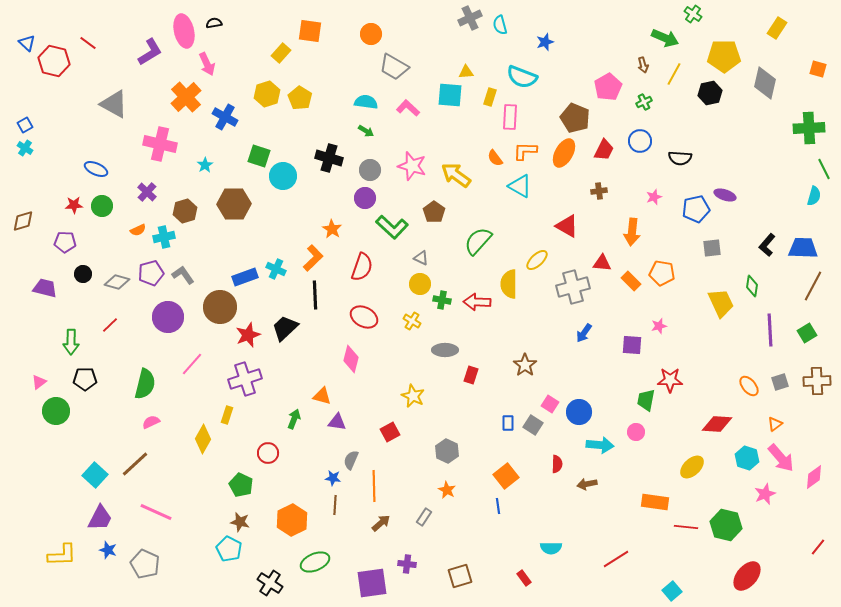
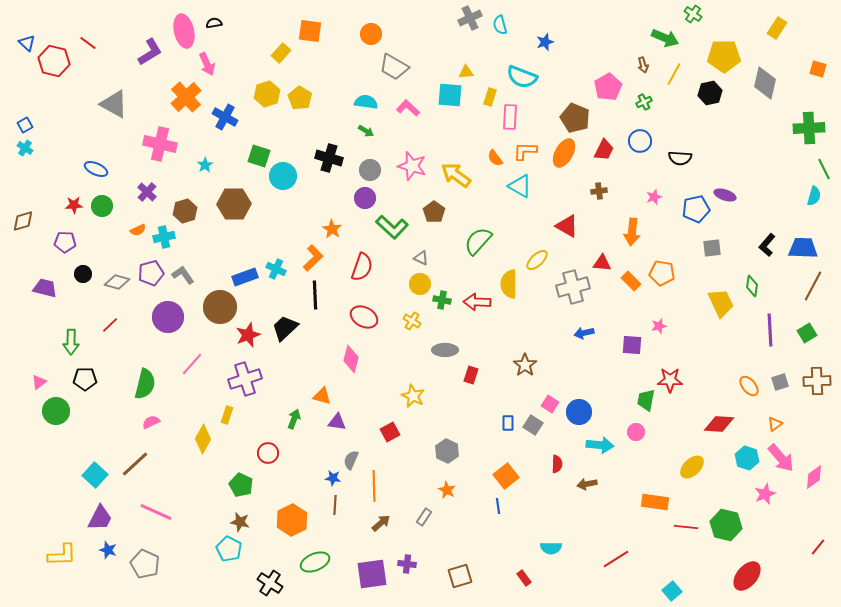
blue arrow at (584, 333): rotated 42 degrees clockwise
red diamond at (717, 424): moved 2 px right
purple square at (372, 583): moved 9 px up
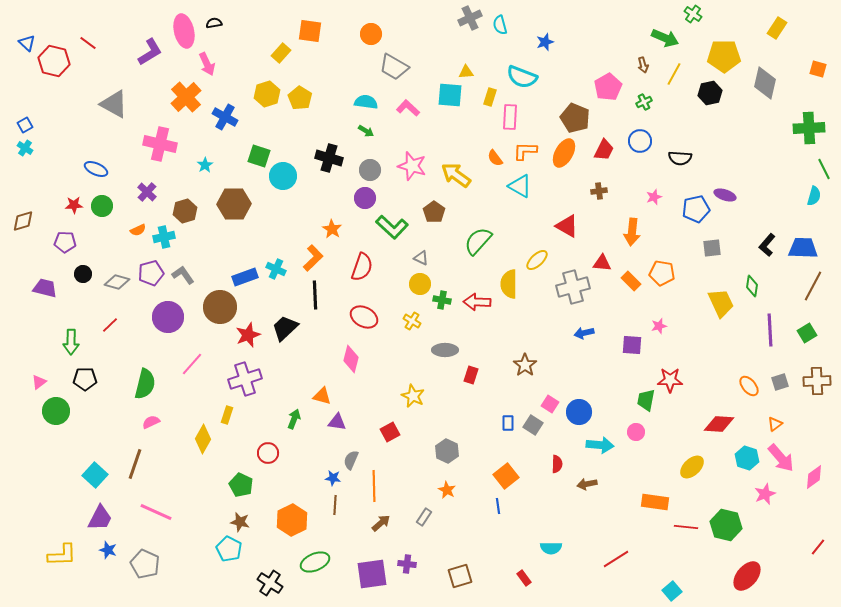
brown line at (135, 464): rotated 28 degrees counterclockwise
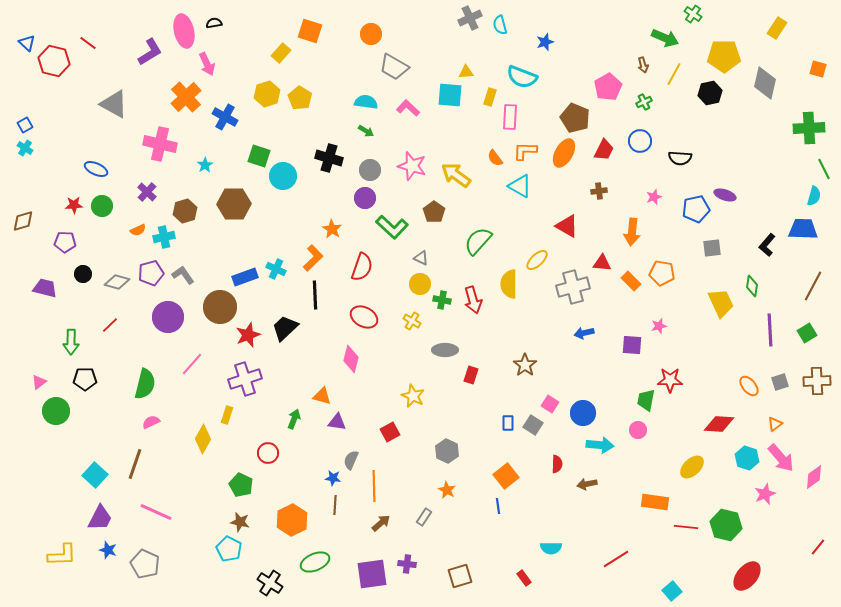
orange square at (310, 31): rotated 10 degrees clockwise
blue trapezoid at (803, 248): moved 19 px up
red arrow at (477, 302): moved 4 px left, 2 px up; rotated 108 degrees counterclockwise
blue circle at (579, 412): moved 4 px right, 1 px down
pink circle at (636, 432): moved 2 px right, 2 px up
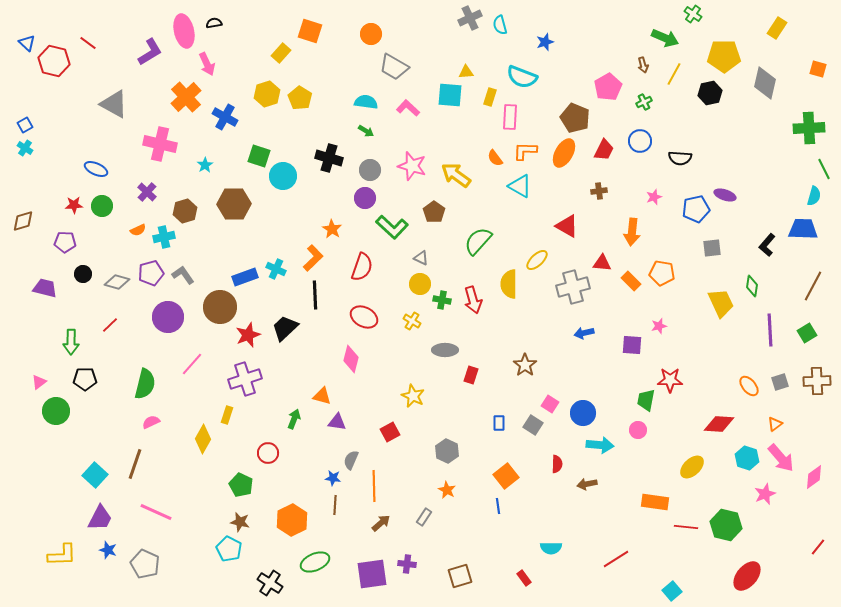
blue rectangle at (508, 423): moved 9 px left
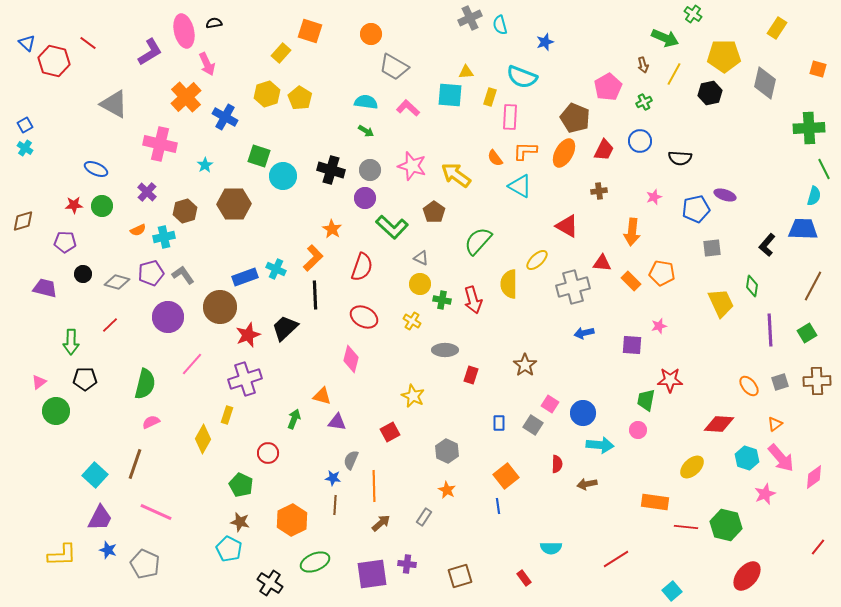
black cross at (329, 158): moved 2 px right, 12 px down
